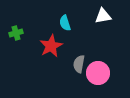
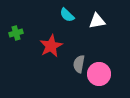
white triangle: moved 6 px left, 5 px down
cyan semicircle: moved 2 px right, 8 px up; rotated 28 degrees counterclockwise
pink circle: moved 1 px right, 1 px down
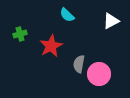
white triangle: moved 14 px right; rotated 18 degrees counterclockwise
green cross: moved 4 px right, 1 px down
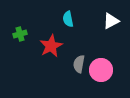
cyan semicircle: moved 1 px right, 4 px down; rotated 35 degrees clockwise
pink circle: moved 2 px right, 4 px up
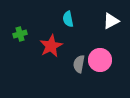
pink circle: moved 1 px left, 10 px up
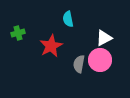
white triangle: moved 7 px left, 17 px down
green cross: moved 2 px left, 1 px up
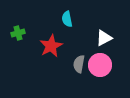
cyan semicircle: moved 1 px left
pink circle: moved 5 px down
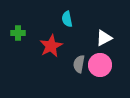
green cross: rotated 16 degrees clockwise
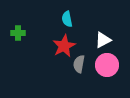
white triangle: moved 1 px left, 2 px down
red star: moved 13 px right
pink circle: moved 7 px right
